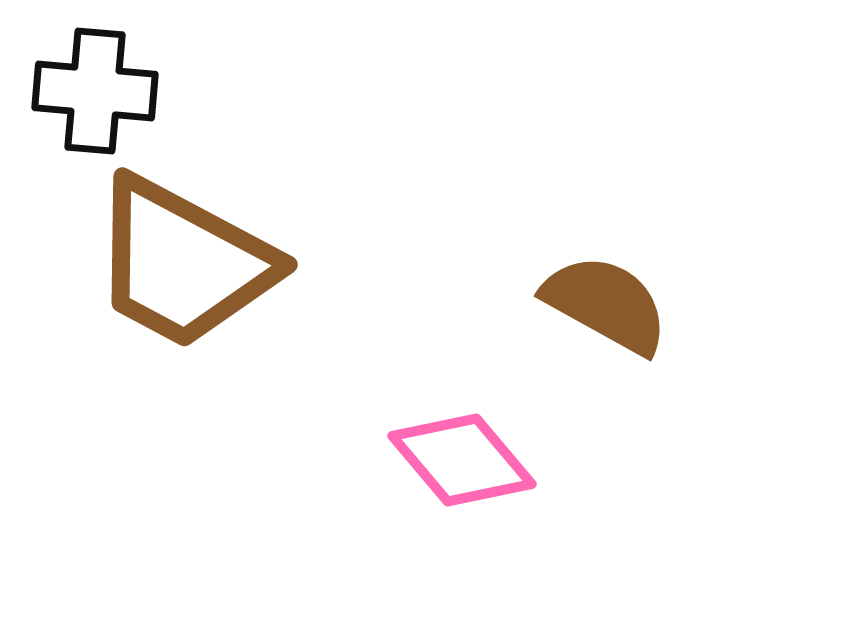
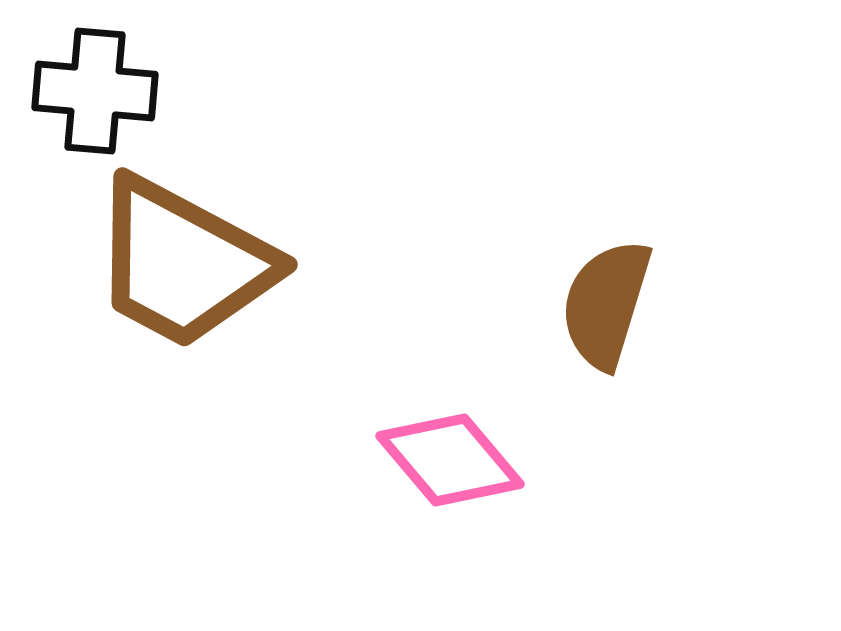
brown semicircle: rotated 102 degrees counterclockwise
pink diamond: moved 12 px left
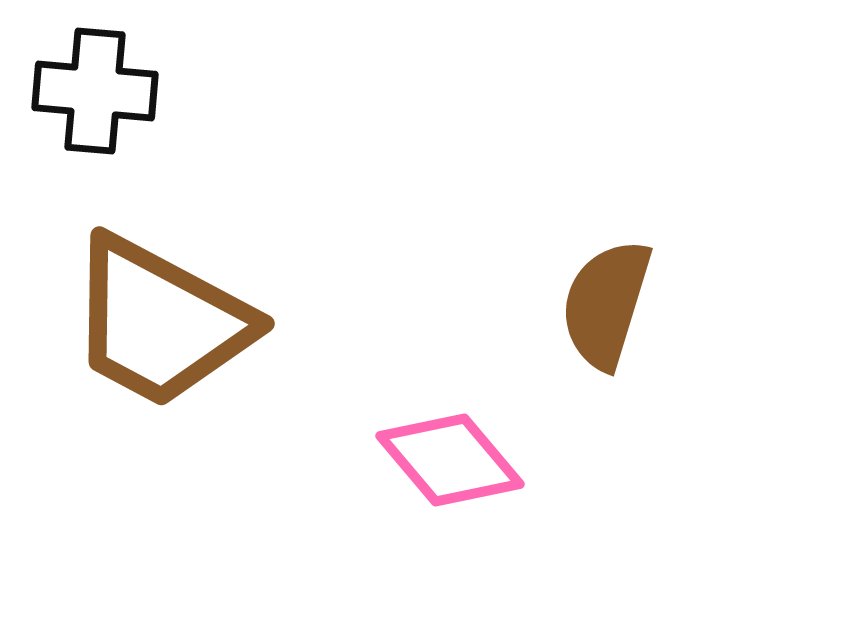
brown trapezoid: moved 23 px left, 59 px down
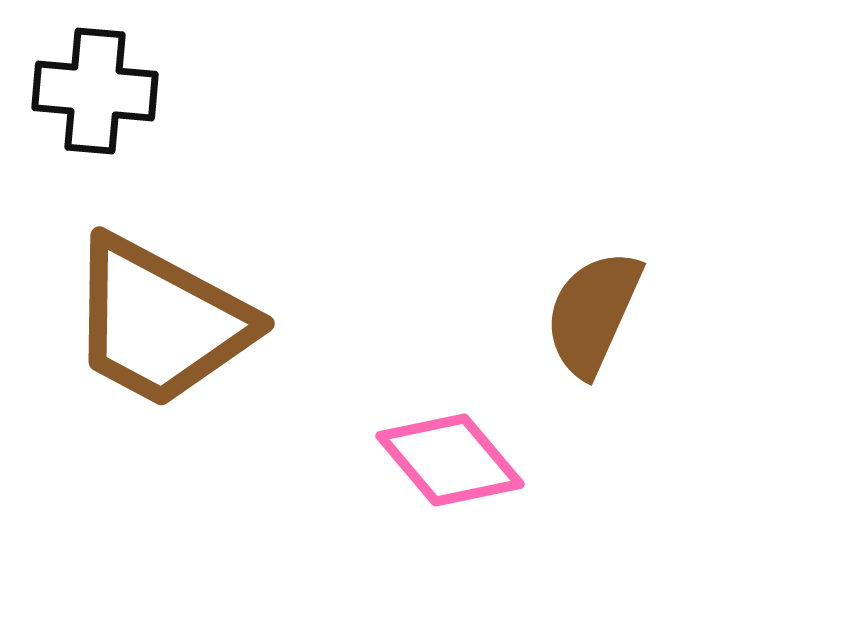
brown semicircle: moved 13 px left, 9 px down; rotated 7 degrees clockwise
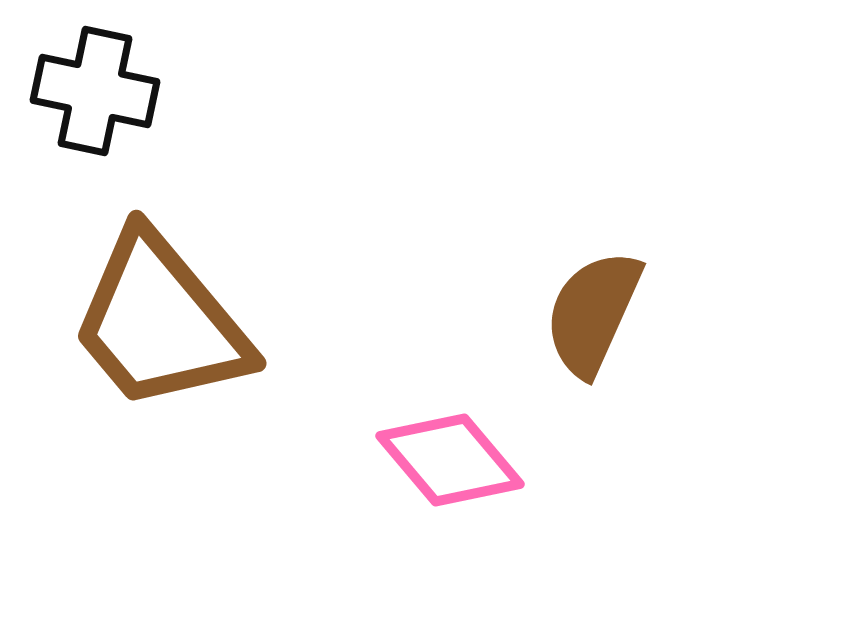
black cross: rotated 7 degrees clockwise
brown trapezoid: rotated 22 degrees clockwise
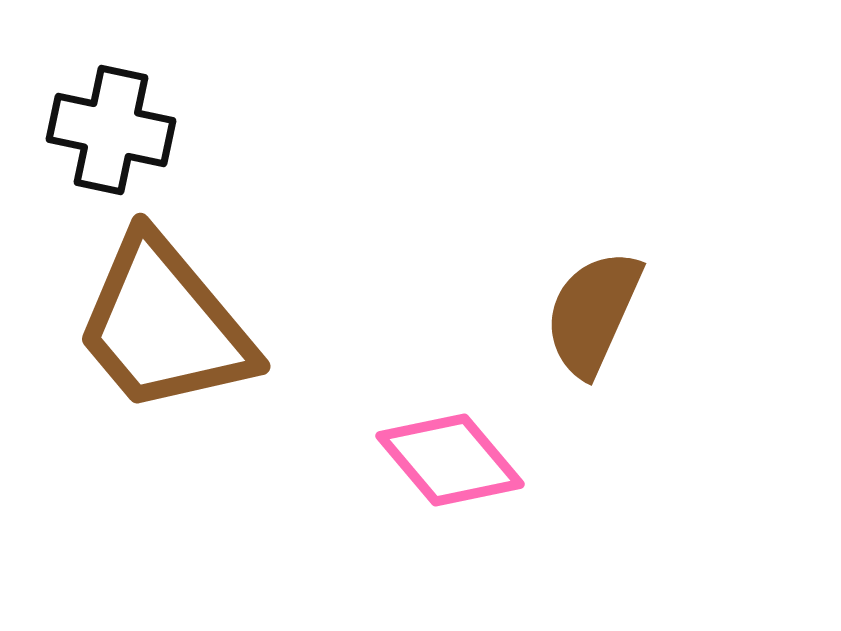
black cross: moved 16 px right, 39 px down
brown trapezoid: moved 4 px right, 3 px down
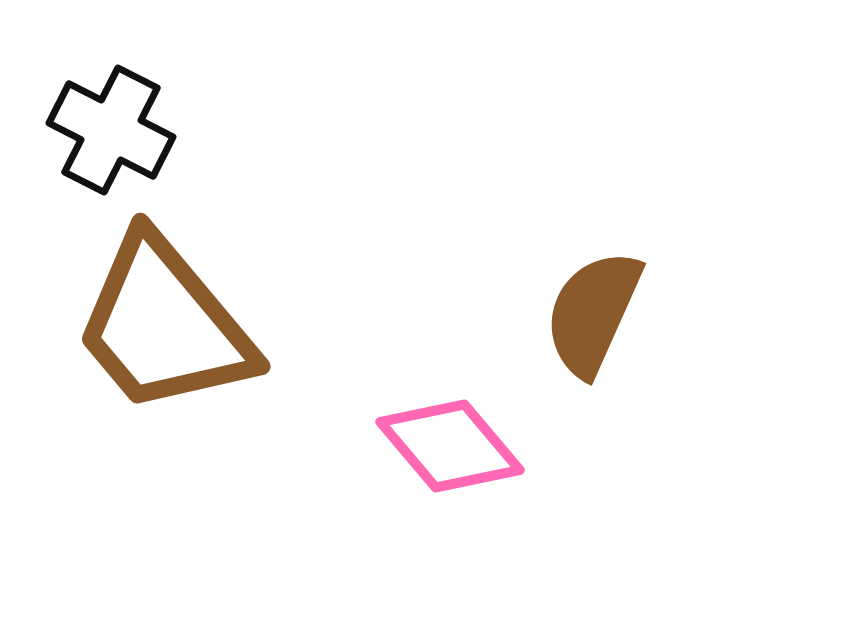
black cross: rotated 15 degrees clockwise
pink diamond: moved 14 px up
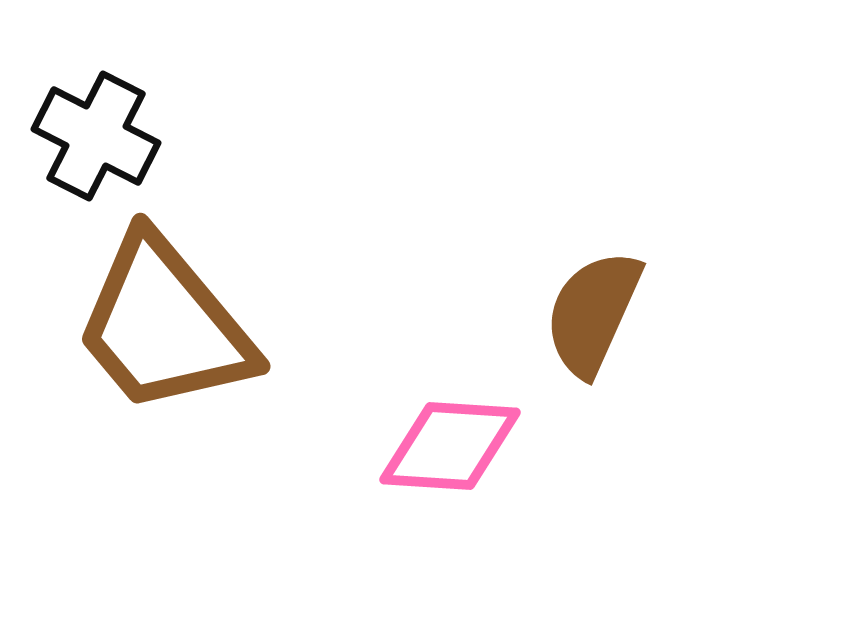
black cross: moved 15 px left, 6 px down
pink diamond: rotated 46 degrees counterclockwise
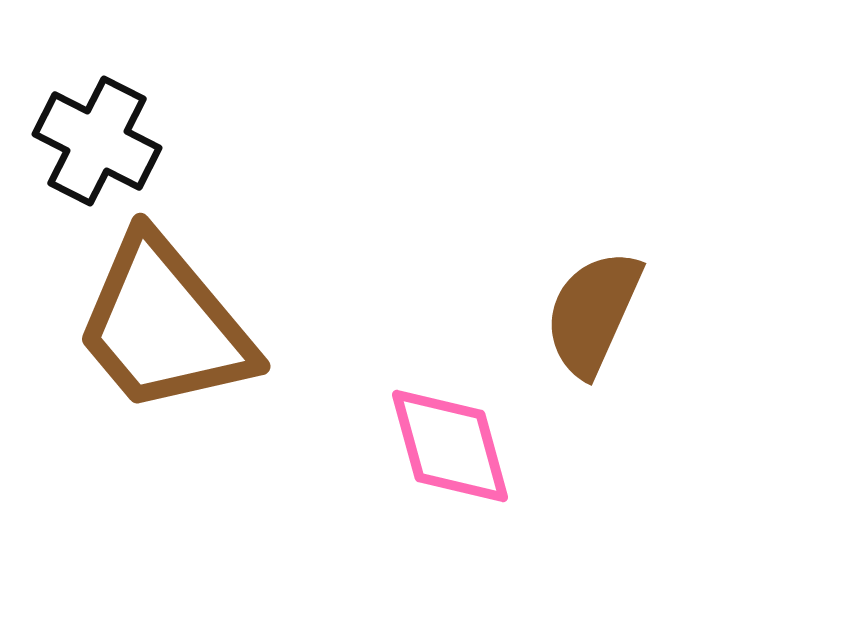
black cross: moved 1 px right, 5 px down
pink diamond: rotated 71 degrees clockwise
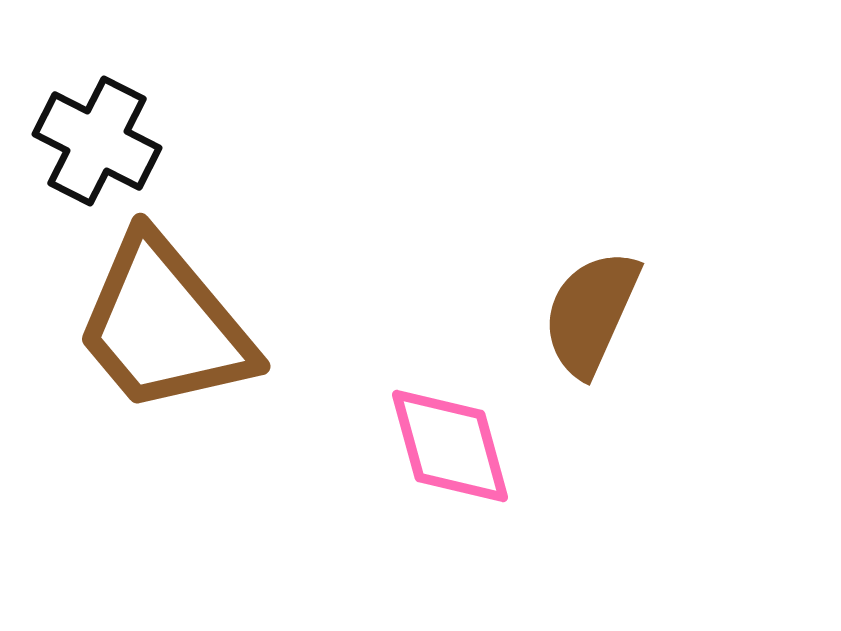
brown semicircle: moved 2 px left
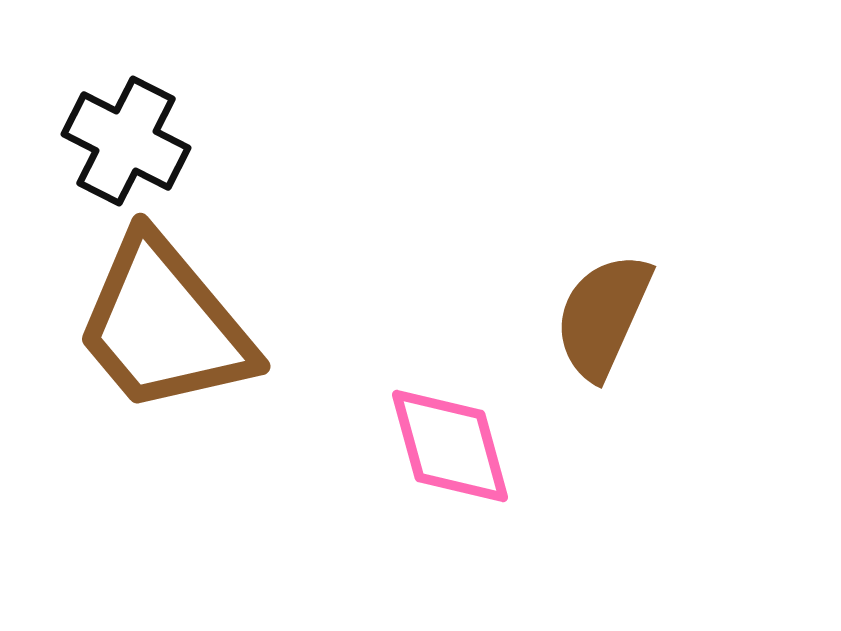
black cross: moved 29 px right
brown semicircle: moved 12 px right, 3 px down
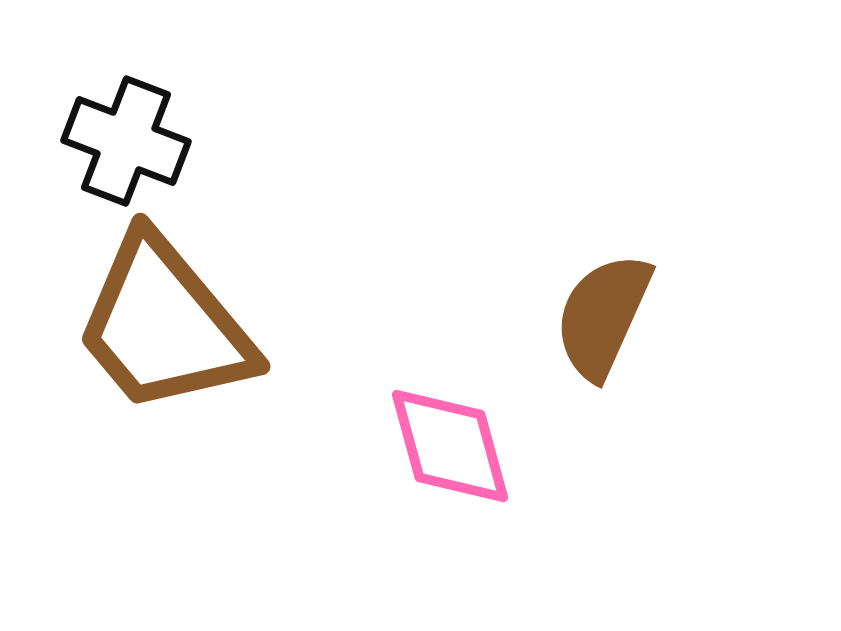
black cross: rotated 6 degrees counterclockwise
